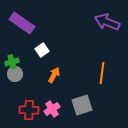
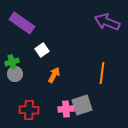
pink cross: moved 14 px right; rotated 28 degrees clockwise
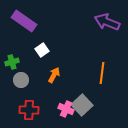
purple rectangle: moved 2 px right, 2 px up
gray circle: moved 6 px right, 6 px down
gray square: rotated 25 degrees counterclockwise
pink cross: rotated 28 degrees clockwise
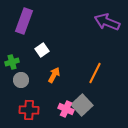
purple rectangle: rotated 75 degrees clockwise
orange line: moved 7 px left; rotated 20 degrees clockwise
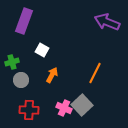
white square: rotated 24 degrees counterclockwise
orange arrow: moved 2 px left
pink cross: moved 2 px left, 1 px up
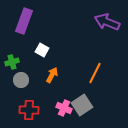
gray square: rotated 10 degrees clockwise
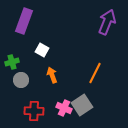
purple arrow: rotated 90 degrees clockwise
orange arrow: rotated 49 degrees counterclockwise
red cross: moved 5 px right, 1 px down
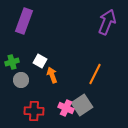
white square: moved 2 px left, 11 px down
orange line: moved 1 px down
pink cross: moved 2 px right
